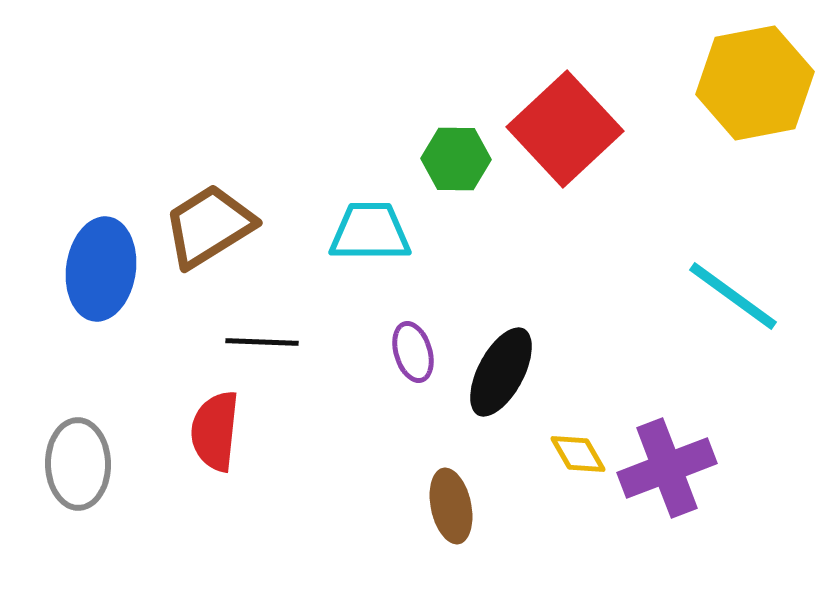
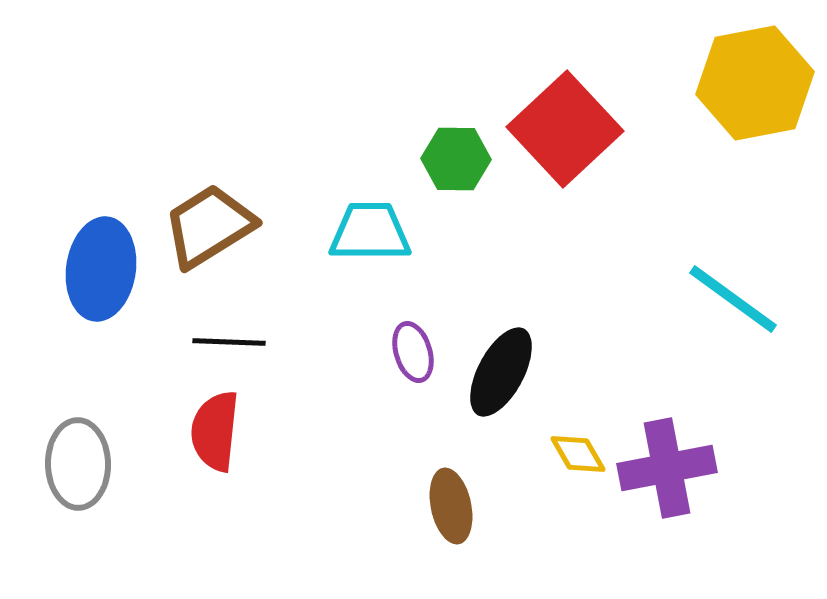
cyan line: moved 3 px down
black line: moved 33 px left
purple cross: rotated 10 degrees clockwise
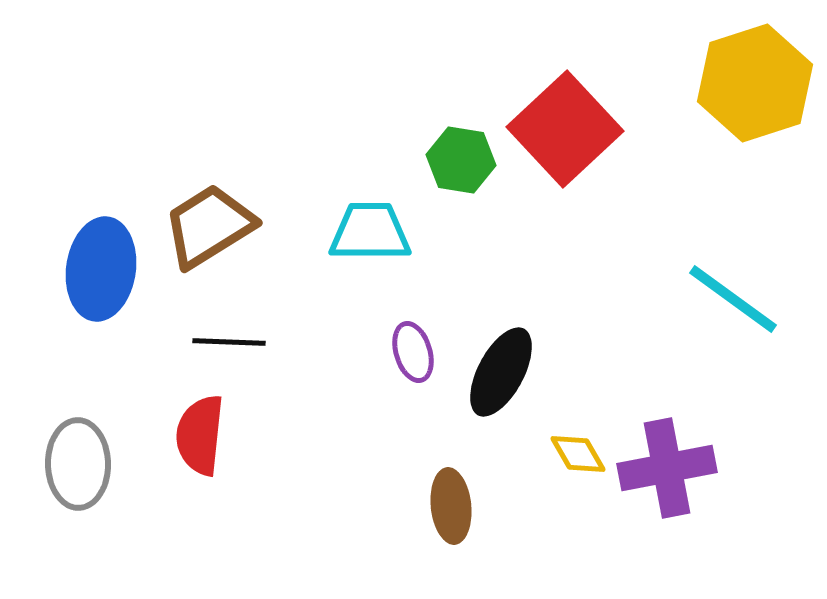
yellow hexagon: rotated 7 degrees counterclockwise
green hexagon: moved 5 px right, 1 px down; rotated 8 degrees clockwise
red semicircle: moved 15 px left, 4 px down
brown ellipse: rotated 6 degrees clockwise
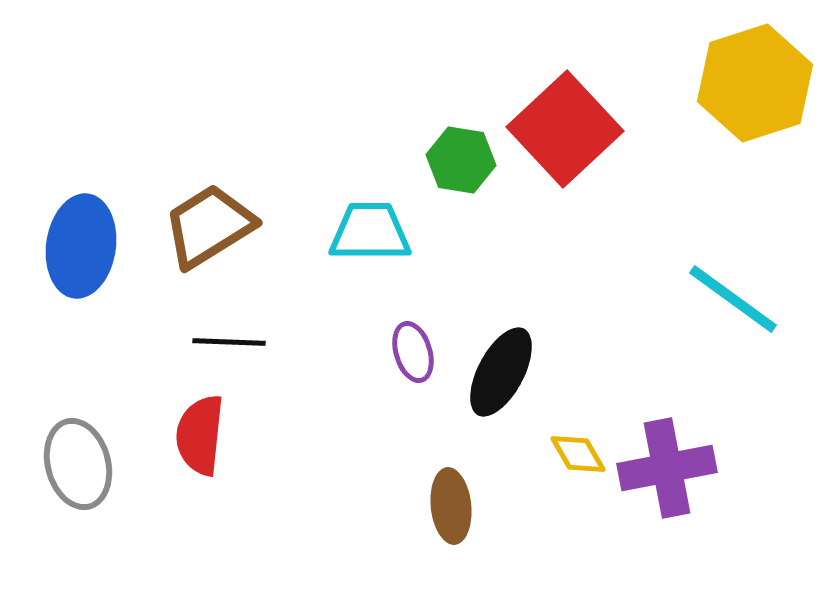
blue ellipse: moved 20 px left, 23 px up
gray ellipse: rotated 14 degrees counterclockwise
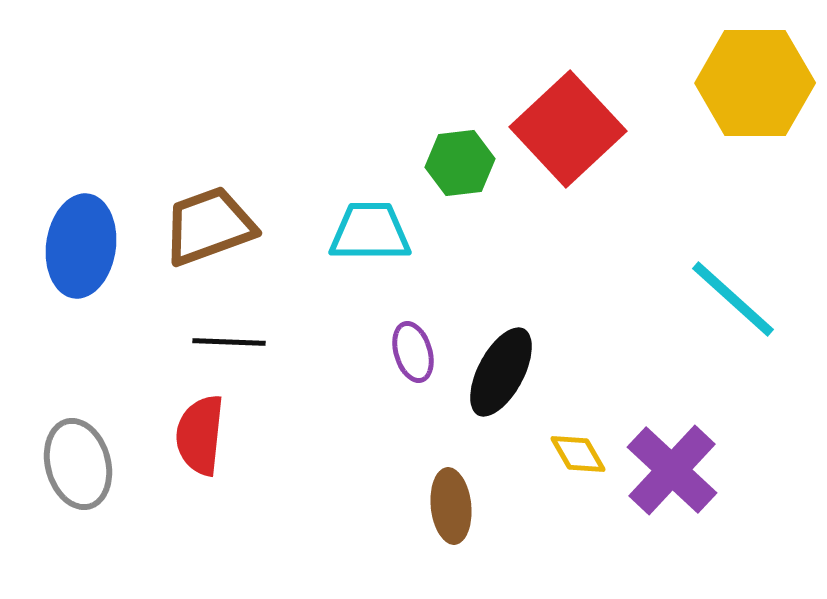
yellow hexagon: rotated 18 degrees clockwise
red square: moved 3 px right
green hexagon: moved 1 px left, 3 px down; rotated 16 degrees counterclockwise
brown trapezoid: rotated 12 degrees clockwise
cyan line: rotated 6 degrees clockwise
purple cross: moved 5 px right, 2 px down; rotated 36 degrees counterclockwise
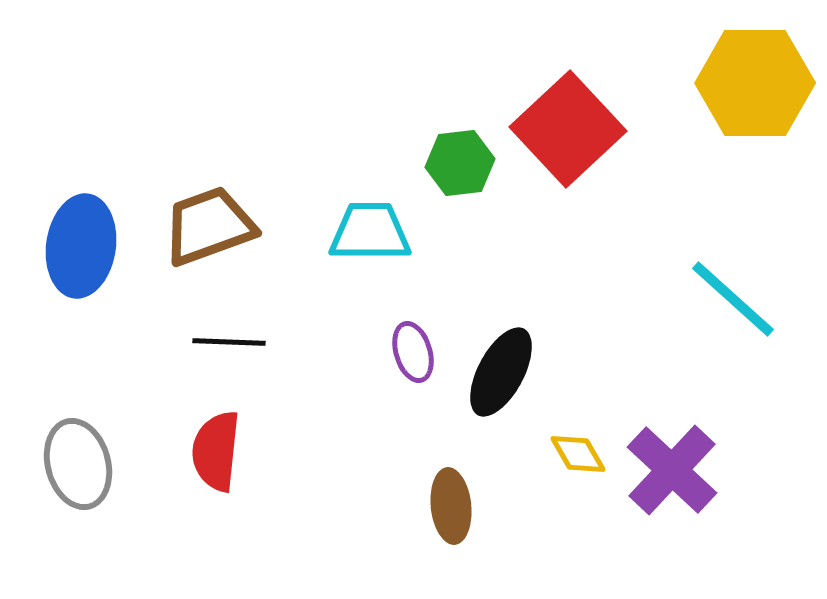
red semicircle: moved 16 px right, 16 px down
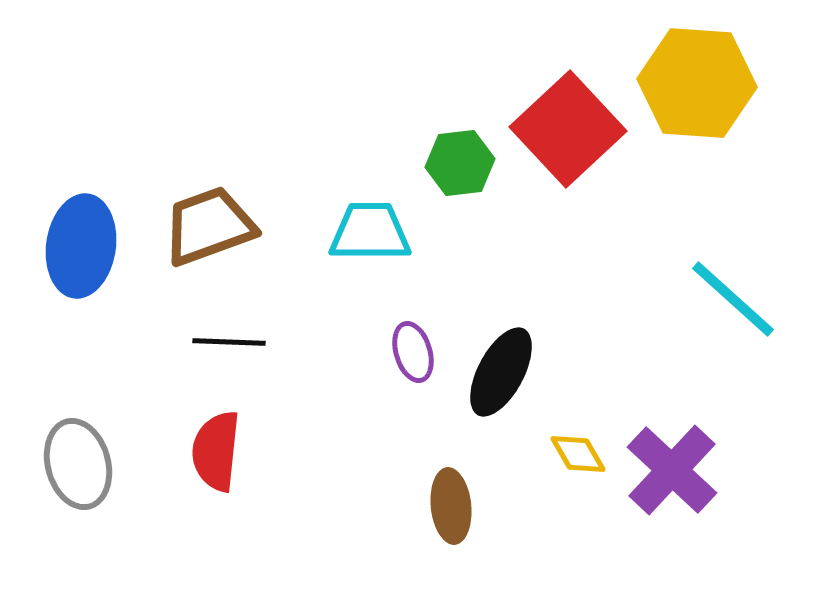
yellow hexagon: moved 58 px left; rotated 4 degrees clockwise
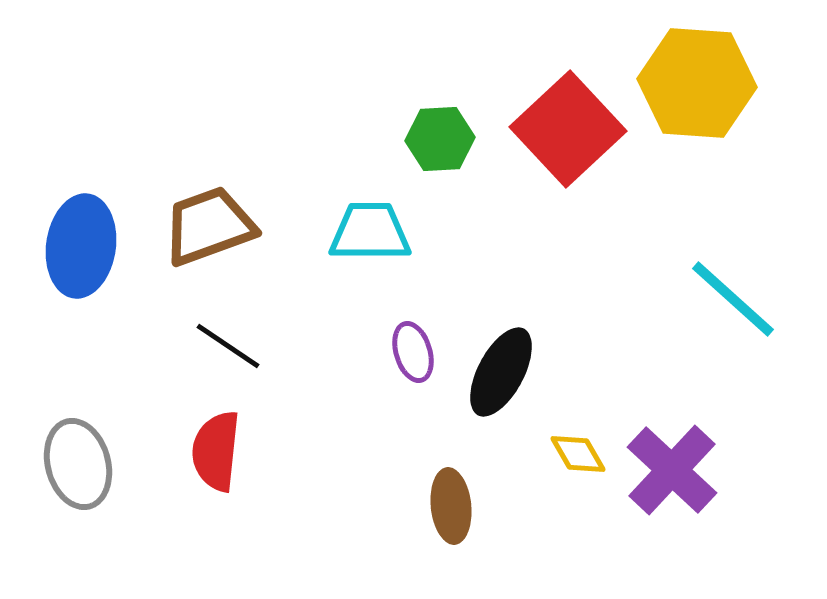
green hexagon: moved 20 px left, 24 px up; rotated 4 degrees clockwise
black line: moved 1 px left, 4 px down; rotated 32 degrees clockwise
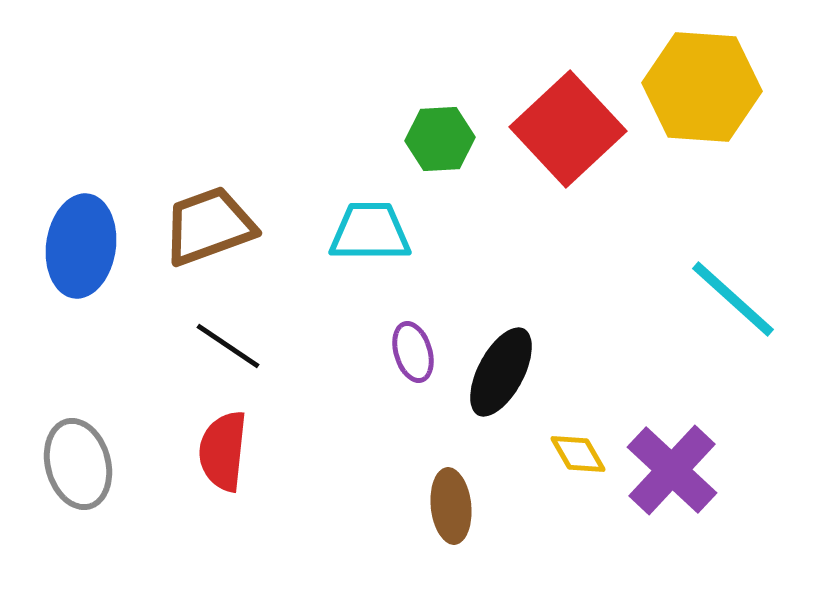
yellow hexagon: moved 5 px right, 4 px down
red semicircle: moved 7 px right
